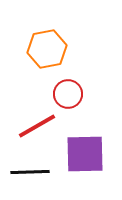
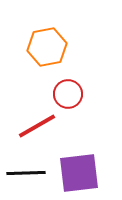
orange hexagon: moved 2 px up
purple square: moved 6 px left, 19 px down; rotated 6 degrees counterclockwise
black line: moved 4 px left, 1 px down
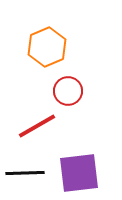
orange hexagon: rotated 12 degrees counterclockwise
red circle: moved 3 px up
black line: moved 1 px left
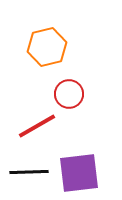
orange hexagon: rotated 9 degrees clockwise
red circle: moved 1 px right, 3 px down
black line: moved 4 px right, 1 px up
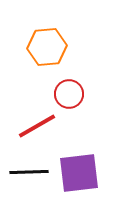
orange hexagon: rotated 9 degrees clockwise
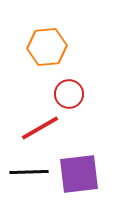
red line: moved 3 px right, 2 px down
purple square: moved 1 px down
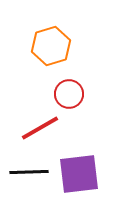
orange hexagon: moved 4 px right, 1 px up; rotated 12 degrees counterclockwise
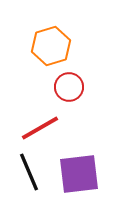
red circle: moved 7 px up
black line: rotated 69 degrees clockwise
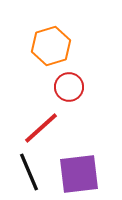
red line: moved 1 px right; rotated 12 degrees counterclockwise
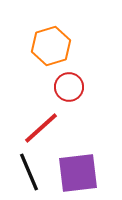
purple square: moved 1 px left, 1 px up
